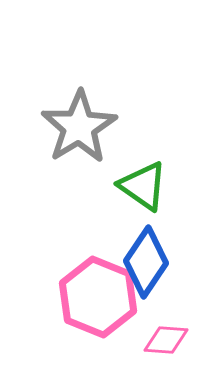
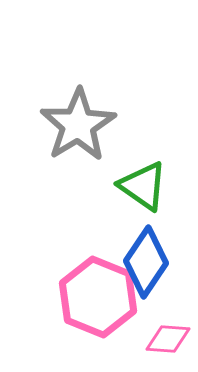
gray star: moved 1 px left, 2 px up
pink diamond: moved 2 px right, 1 px up
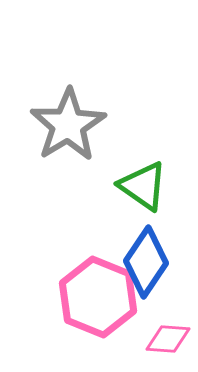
gray star: moved 10 px left
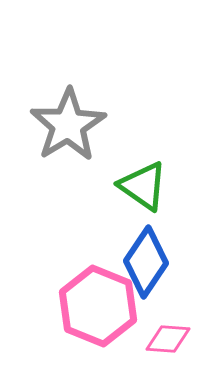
pink hexagon: moved 9 px down
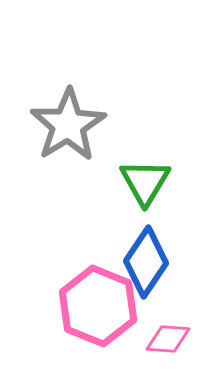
green triangle: moved 2 px right, 4 px up; rotated 26 degrees clockwise
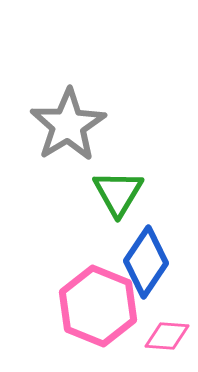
green triangle: moved 27 px left, 11 px down
pink diamond: moved 1 px left, 3 px up
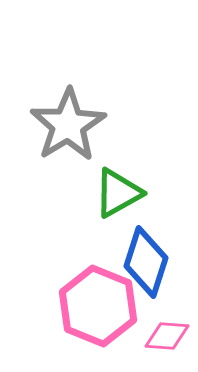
green triangle: rotated 30 degrees clockwise
blue diamond: rotated 16 degrees counterclockwise
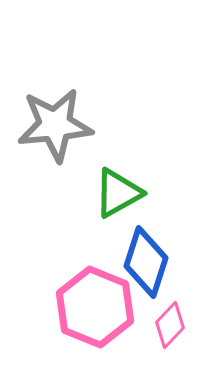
gray star: moved 13 px left; rotated 26 degrees clockwise
pink hexagon: moved 3 px left, 1 px down
pink diamond: moved 3 px right, 11 px up; rotated 51 degrees counterclockwise
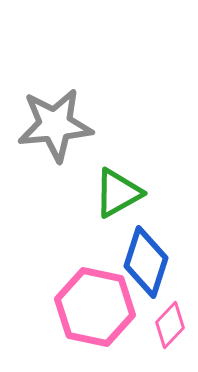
pink hexagon: rotated 10 degrees counterclockwise
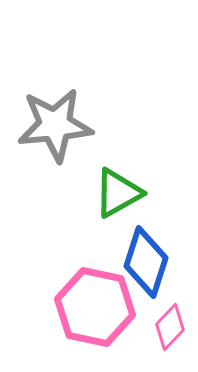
pink diamond: moved 2 px down
